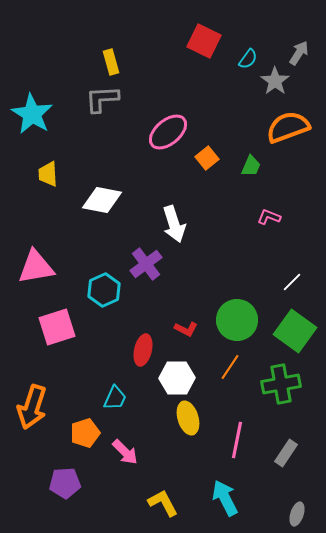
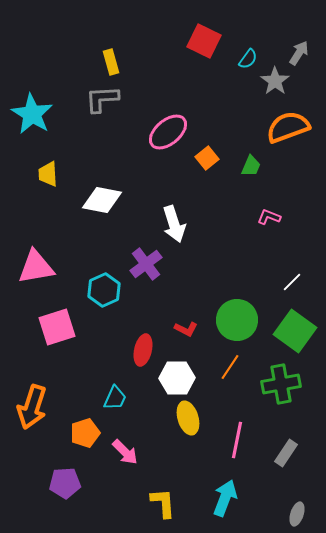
cyan arrow: rotated 48 degrees clockwise
yellow L-shape: rotated 24 degrees clockwise
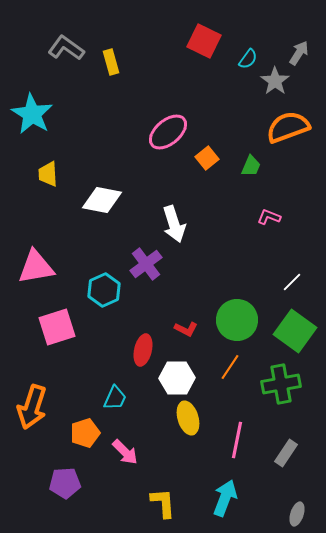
gray L-shape: moved 36 px left, 51 px up; rotated 39 degrees clockwise
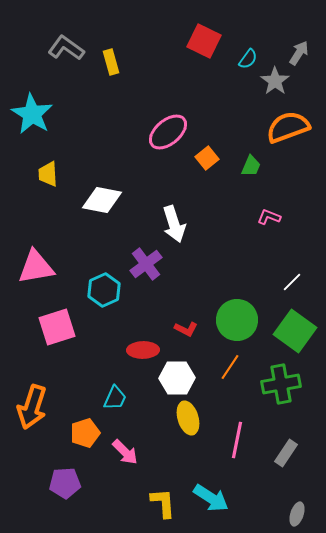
red ellipse: rotated 76 degrees clockwise
cyan arrow: moved 14 px left; rotated 102 degrees clockwise
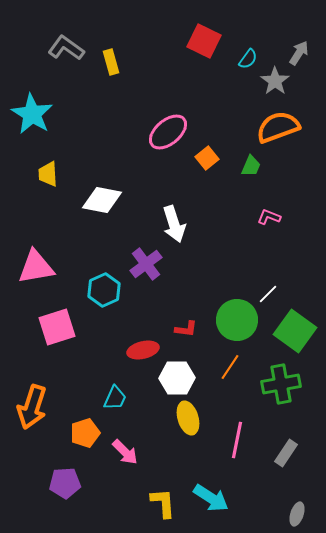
orange semicircle: moved 10 px left
white line: moved 24 px left, 12 px down
red L-shape: rotated 20 degrees counterclockwise
red ellipse: rotated 12 degrees counterclockwise
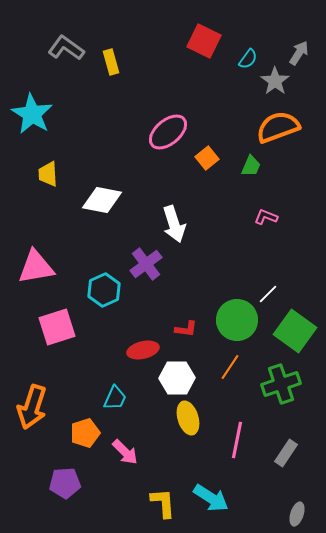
pink L-shape: moved 3 px left
green cross: rotated 9 degrees counterclockwise
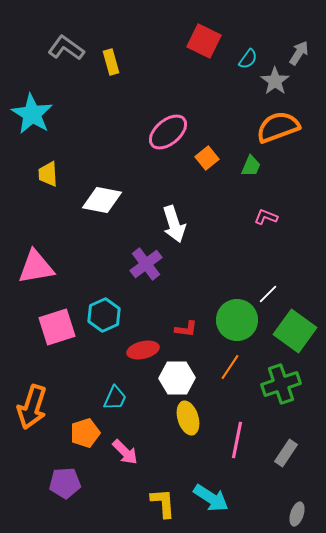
cyan hexagon: moved 25 px down
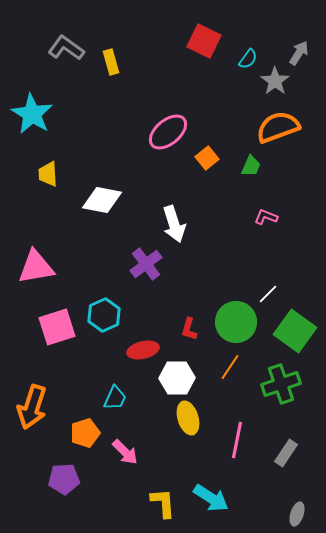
green circle: moved 1 px left, 2 px down
red L-shape: moved 3 px right; rotated 100 degrees clockwise
purple pentagon: moved 1 px left, 4 px up
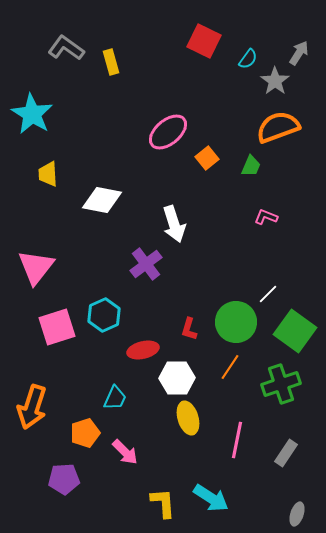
pink triangle: rotated 42 degrees counterclockwise
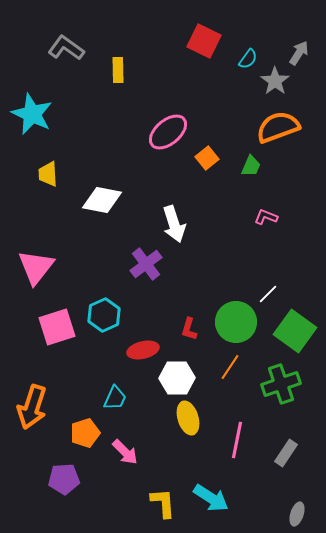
yellow rectangle: moved 7 px right, 8 px down; rotated 15 degrees clockwise
cyan star: rotated 6 degrees counterclockwise
